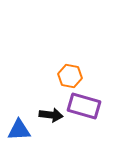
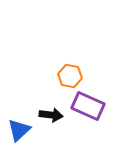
purple rectangle: moved 4 px right; rotated 8 degrees clockwise
blue triangle: rotated 40 degrees counterclockwise
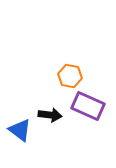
black arrow: moved 1 px left
blue triangle: moved 1 px right; rotated 40 degrees counterclockwise
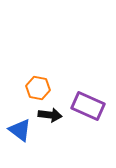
orange hexagon: moved 32 px left, 12 px down
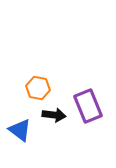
purple rectangle: rotated 44 degrees clockwise
black arrow: moved 4 px right
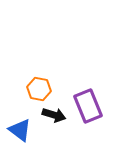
orange hexagon: moved 1 px right, 1 px down
black arrow: rotated 10 degrees clockwise
